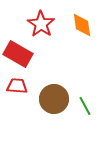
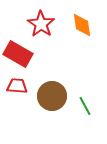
brown circle: moved 2 px left, 3 px up
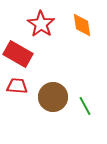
brown circle: moved 1 px right, 1 px down
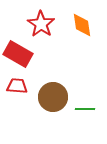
green line: moved 3 px down; rotated 60 degrees counterclockwise
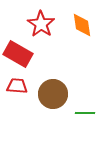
brown circle: moved 3 px up
green line: moved 4 px down
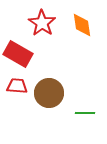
red star: moved 1 px right, 1 px up
brown circle: moved 4 px left, 1 px up
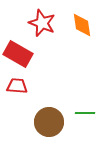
red star: rotated 12 degrees counterclockwise
brown circle: moved 29 px down
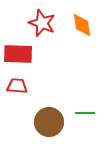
red rectangle: rotated 28 degrees counterclockwise
